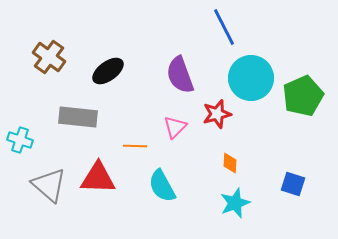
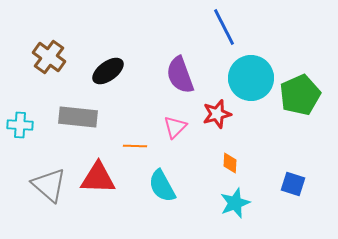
green pentagon: moved 3 px left, 1 px up
cyan cross: moved 15 px up; rotated 15 degrees counterclockwise
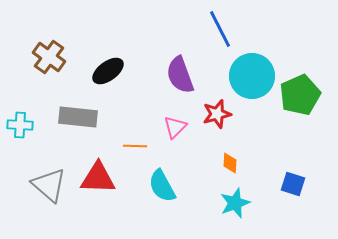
blue line: moved 4 px left, 2 px down
cyan circle: moved 1 px right, 2 px up
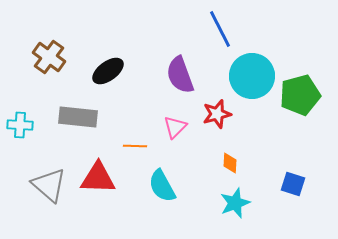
green pentagon: rotated 9 degrees clockwise
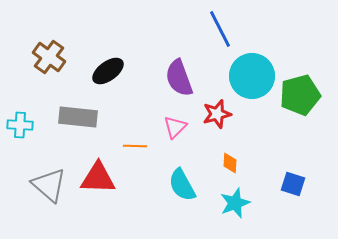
purple semicircle: moved 1 px left, 3 px down
cyan semicircle: moved 20 px right, 1 px up
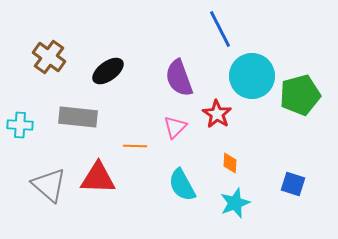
red star: rotated 24 degrees counterclockwise
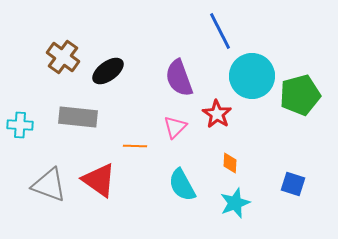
blue line: moved 2 px down
brown cross: moved 14 px right
red triangle: moved 1 px right, 2 px down; rotated 33 degrees clockwise
gray triangle: rotated 21 degrees counterclockwise
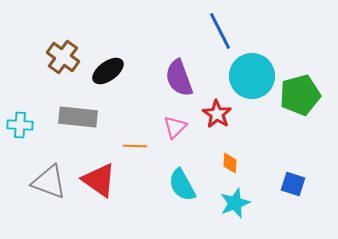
gray triangle: moved 3 px up
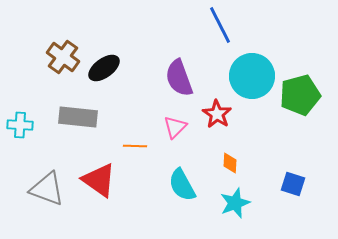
blue line: moved 6 px up
black ellipse: moved 4 px left, 3 px up
gray triangle: moved 2 px left, 7 px down
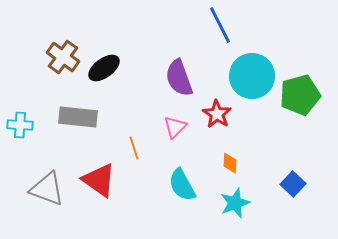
orange line: moved 1 px left, 2 px down; rotated 70 degrees clockwise
blue square: rotated 25 degrees clockwise
